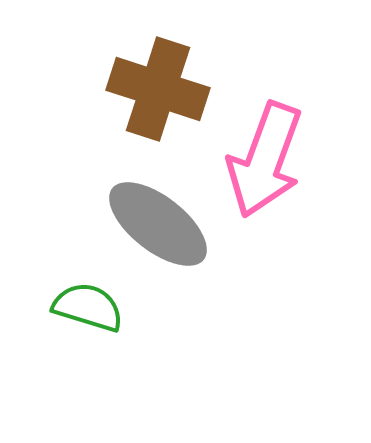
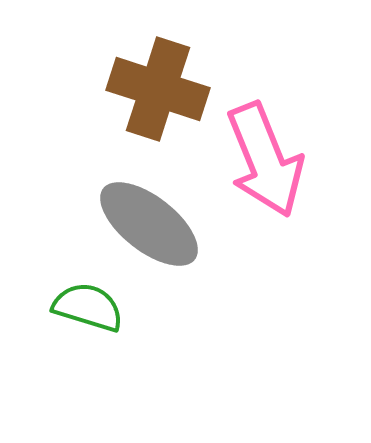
pink arrow: rotated 42 degrees counterclockwise
gray ellipse: moved 9 px left
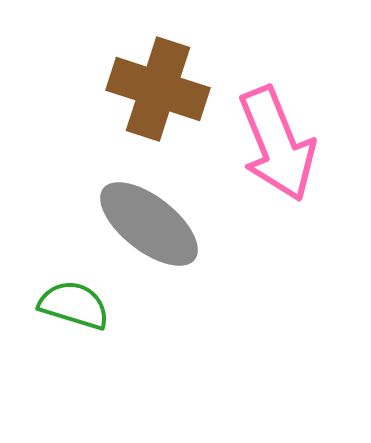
pink arrow: moved 12 px right, 16 px up
green semicircle: moved 14 px left, 2 px up
